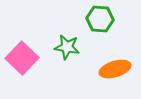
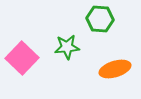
green star: rotated 15 degrees counterclockwise
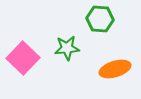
green star: moved 1 px down
pink square: moved 1 px right
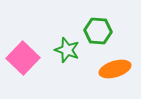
green hexagon: moved 2 px left, 12 px down
green star: moved 2 px down; rotated 25 degrees clockwise
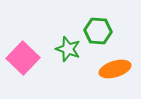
green star: moved 1 px right, 1 px up
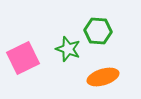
pink square: rotated 20 degrees clockwise
orange ellipse: moved 12 px left, 8 px down
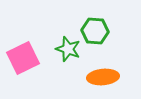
green hexagon: moved 3 px left
orange ellipse: rotated 12 degrees clockwise
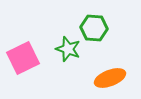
green hexagon: moved 1 px left, 3 px up
orange ellipse: moved 7 px right, 1 px down; rotated 16 degrees counterclockwise
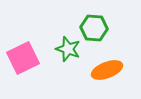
orange ellipse: moved 3 px left, 8 px up
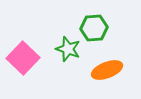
green hexagon: rotated 8 degrees counterclockwise
pink square: rotated 20 degrees counterclockwise
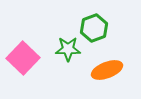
green hexagon: rotated 16 degrees counterclockwise
green star: rotated 20 degrees counterclockwise
